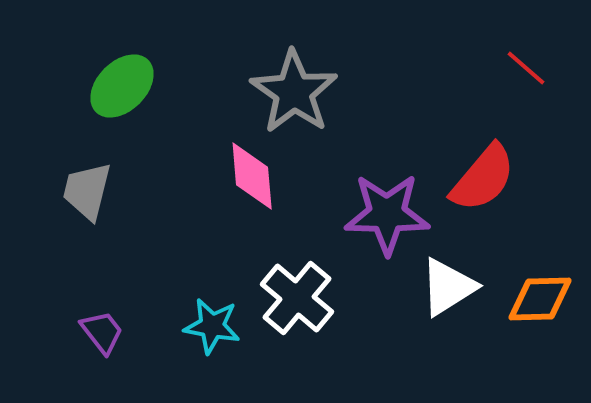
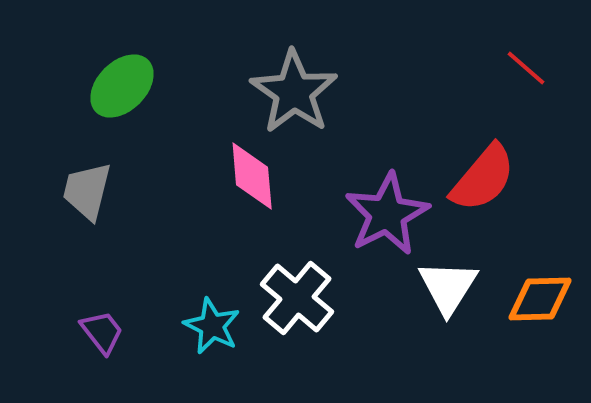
purple star: rotated 28 degrees counterclockwise
white triangle: rotated 26 degrees counterclockwise
cyan star: rotated 16 degrees clockwise
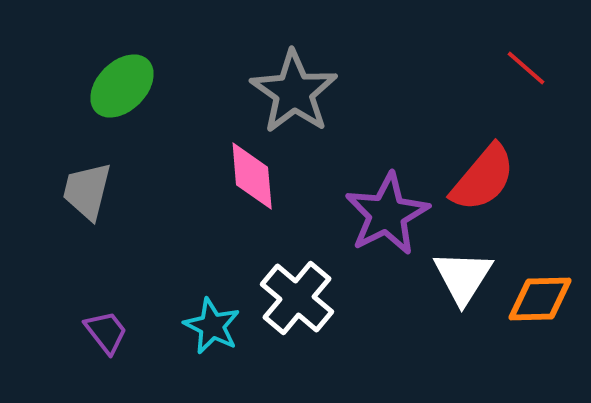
white triangle: moved 15 px right, 10 px up
purple trapezoid: moved 4 px right
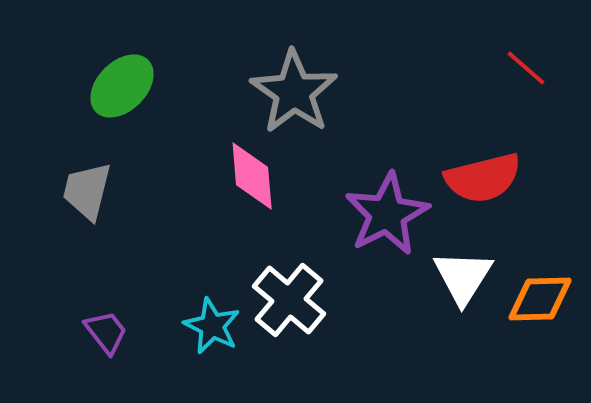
red semicircle: rotated 36 degrees clockwise
white cross: moved 8 px left, 2 px down
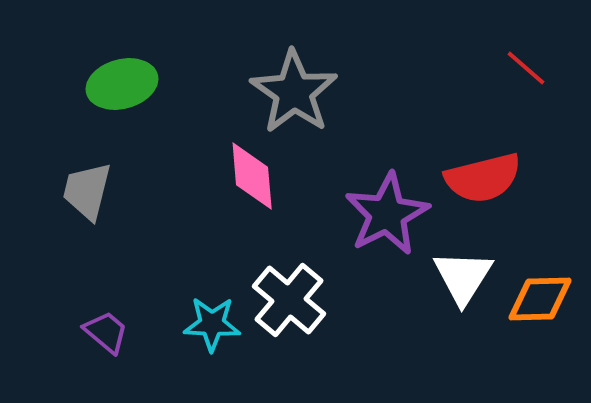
green ellipse: moved 2 px up; rotated 30 degrees clockwise
cyan star: moved 2 px up; rotated 24 degrees counterclockwise
purple trapezoid: rotated 12 degrees counterclockwise
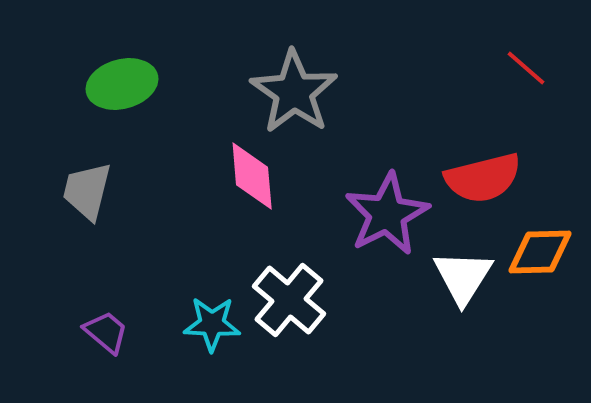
orange diamond: moved 47 px up
